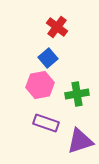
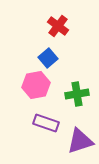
red cross: moved 1 px right, 1 px up
pink hexagon: moved 4 px left
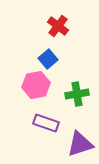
blue square: moved 1 px down
purple triangle: moved 3 px down
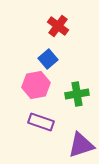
purple rectangle: moved 5 px left, 1 px up
purple triangle: moved 1 px right, 1 px down
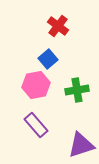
green cross: moved 4 px up
purple rectangle: moved 5 px left, 3 px down; rotated 30 degrees clockwise
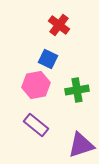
red cross: moved 1 px right, 1 px up
blue square: rotated 24 degrees counterclockwise
purple rectangle: rotated 10 degrees counterclockwise
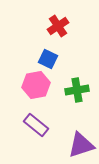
red cross: moved 1 px left, 1 px down; rotated 20 degrees clockwise
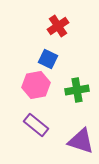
purple triangle: moved 4 px up; rotated 36 degrees clockwise
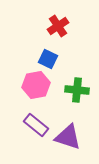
green cross: rotated 15 degrees clockwise
purple triangle: moved 13 px left, 4 px up
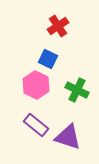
pink hexagon: rotated 24 degrees counterclockwise
green cross: rotated 20 degrees clockwise
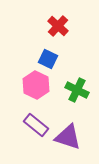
red cross: rotated 15 degrees counterclockwise
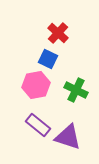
red cross: moved 7 px down
pink hexagon: rotated 24 degrees clockwise
green cross: moved 1 px left
purple rectangle: moved 2 px right
